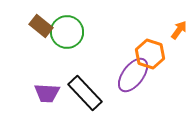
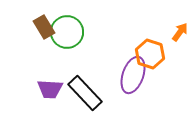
brown rectangle: moved 3 px right, 1 px down; rotated 20 degrees clockwise
orange arrow: moved 1 px right, 2 px down
purple ellipse: rotated 18 degrees counterclockwise
purple trapezoid: moved 3 px right, 4 px up
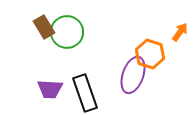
black rectangle: rotated 24 degrees clockwise
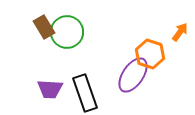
purple ellipse: rotated 15 degrees clockwise
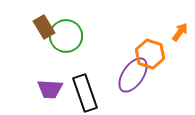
green circle: moved 1 px left, 4 px down
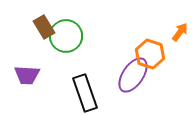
purple trapezoid: moved 23 px left, 14 px up
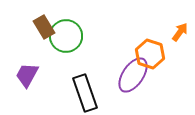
purple trapezoid: rotated 116 degrees clockwise
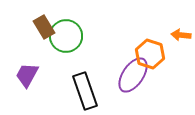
orange arrow: moved 1 px right, 3 px down; rotated 120 degrees counterclockwise
black rectangle: moved 2 px up
